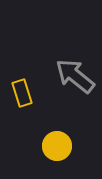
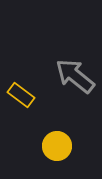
yellow rectangle: moved 1 px left, 2 px down; rotated 36 degrees counterclockwise
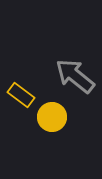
yellow circle: moved 5 px left, 29 px up
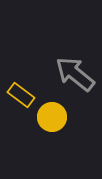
gray arrow: moved 2 px up
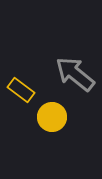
yellow rectangle: moved 5 px up
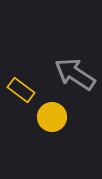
gray arrow: rotated 6 degrees counterclockwise
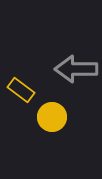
gray arrow: moved 1 px right, 5 px up; rotated 33 degrees counterclockwise
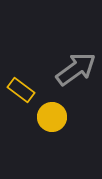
gray arrow: rotated 144 degrees clockwise
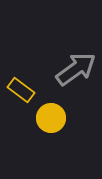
yellow circle: moved 1 px left, 1 px down
